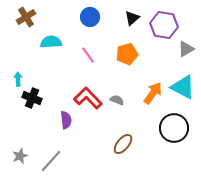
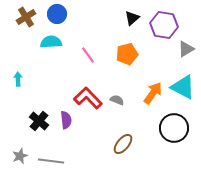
blue circle: moved 33 px left, 3 px up
black cross: moved 7 px right, 23 px down; rotated 18 degrees clockwise
gray line: rotated 55 degrees clockwise
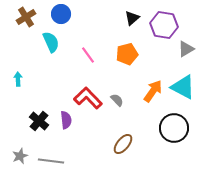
blue circle: moved 4 px right
cyan semicircle: rotated 70 degrees clockwise
orange arrow: moved 2 px up
gray semicircle: rotated 24 degrees clockwise
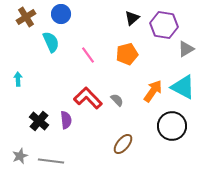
black circle: moved 2 px left, 2 px up
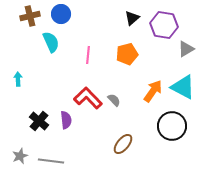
brown cross: moved 4 px right, 1 px up; rotated 18 degrees clockwise
pink line: rotated 42 degrees clockwise
gray semicircle: moved 3 px left
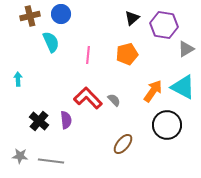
black circle: moved 5 px left, 1 px up
gray star: rotated 28 degrees clockwise
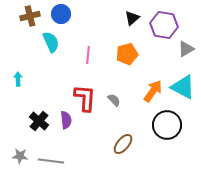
red L-shape: moved 3 px left; rotated 48 degrees clockwise
